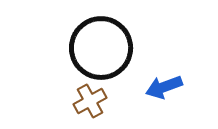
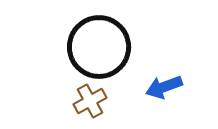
black circle: moved 2 px left, 1 px up
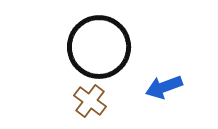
brown cross: rotated 24 degrees counterclockwise
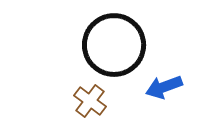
black circle: moved 15 px right, 2 px up
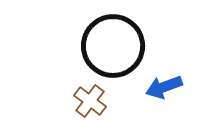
black circle: moved 1 px left, 1 px down
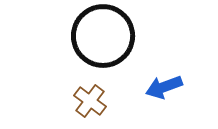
black circle: moved 10 px left, 10 px up
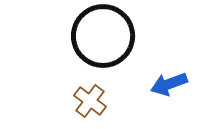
blue arrow: moved 5 px right, 3 px up
